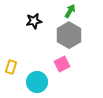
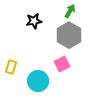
cyan circle: moved 1 px right, 1 px up
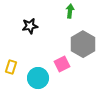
green arrow: rotated 24 degrees counterclockwise
black star: moved 4 px left, 5 px down
gray hexagon: moved 14 px right, 9 px down
cyan circle: moved 3 px up
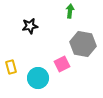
gray hexagon: rotated 20 degrees counterclockwise
yellow rectangle: rotated 32 degrees counterclockwise
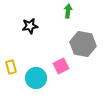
green arrow: moved 2 px left
pink square: moved 1 px left, 2 px down
cyan circle: moved 2 px left
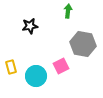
cyan circle: moved 2 px up
